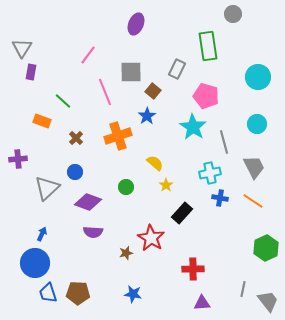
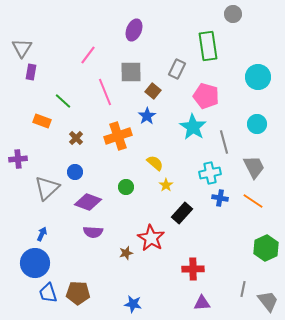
purple ellipse at (136, 24): moved 2 px left, 6 px down
blue star at (133, 294): moved 10 px down
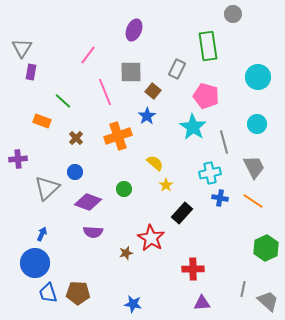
green circle at (126, 187): moved 2 px left, 2 px down
gray trapezoid at (268, 301): rotated 10 degrees counterclockwise
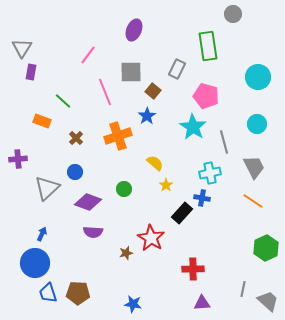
blue cross at (220, 198): moved 18 px left
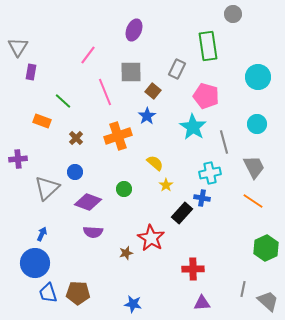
gray triangle at (22, 48): moved 4 px left, 1 px up
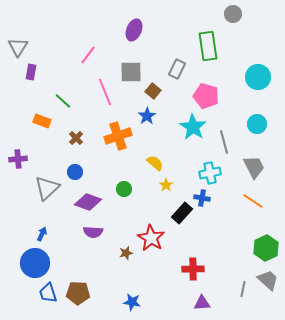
gray trapezoid at (268, 301): moved 21 px up
blue star at (133, 304): moved 1 px left, 2 px up
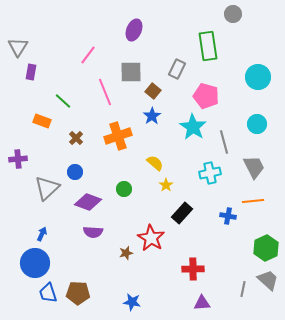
blue star at (147, 116): moved 5 px right
blue cross at (202, 198): moved 26 px right, 18 px down
orange line at (253, 201): rotated 40 degrees counterclockwise
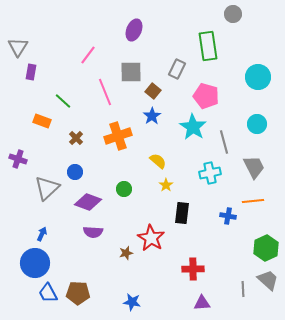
purple cross at (18, 159): rotated 24 degrees clockwise
yellow semicircle at (155, 163): moved 3 px right, 2 px up
black rectangle at (182, 213): rotated 35 degrees counterclockwise
gray line at (243, 289): rotated 14 degrees counterclockwise
blue trapezoid at (48, 293): rotated 10 degrees counterclockwise
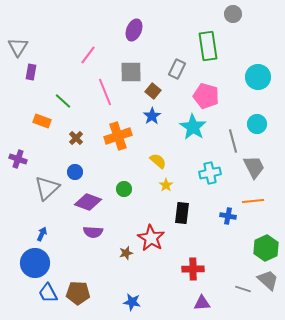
gray line at (224, 142): moved 9 px right, 1 px up
gray line at (243, 289): rotated 70 degrees counterclockwise
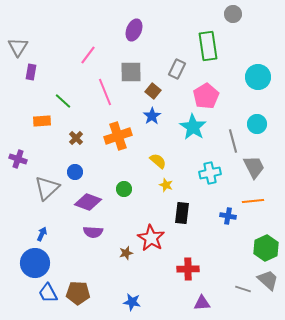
pink pentagon at (206, 96): rotated 25 degrees clockwise
orange rectangle at (42, 121): rotated 24 degrees counterclockwise
yellow star at (166, 185): rotated 16 degrees counterclockwise
red cross at (193, 269): moved 5 px left
